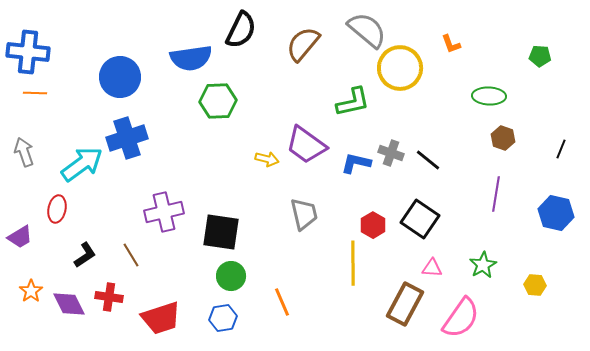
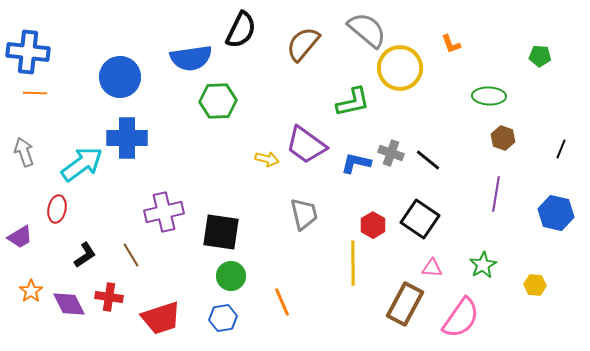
blue cross at (127, 138): rotated 18 degrees clockwise
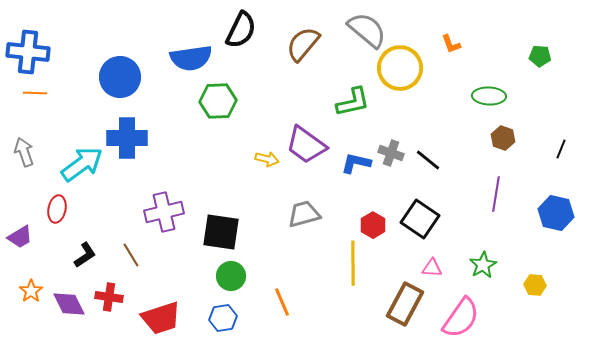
gray trapezoid at (304, 214): rotated 92 degrees counterclockwise
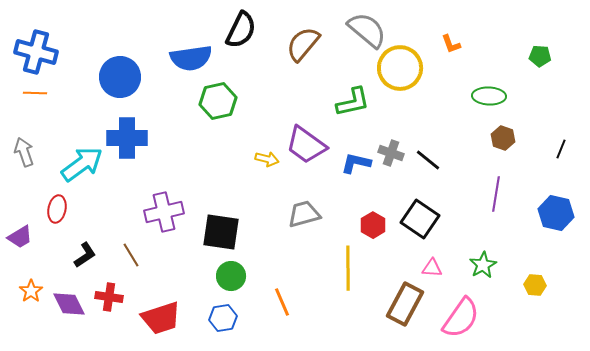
blue cross at (28, 52): moved 8 px right; rotated 9 degrees clockwise
green hexagon at (218, 101): rotated 9 degrees counterclockwise
yellow line at (353, 263): moved 5 px left, 5 px down
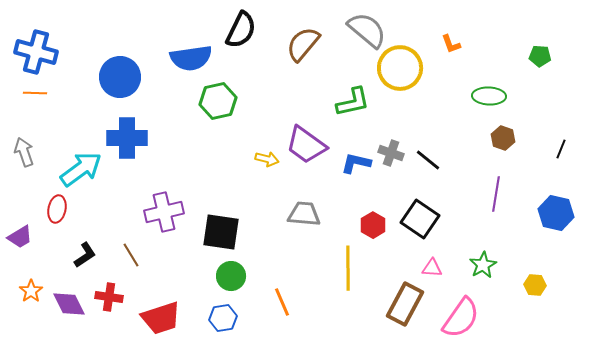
cyan arrow at (82, 164): moved 1 px left, 5 px down
gray trapezoid at (304, 214): rotated 20 degrees clockwise
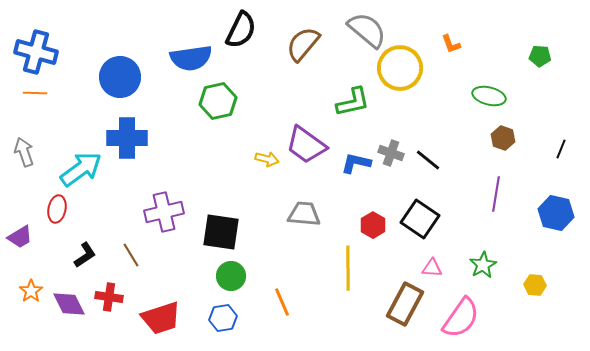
green ellipse at (489, 96): rotated 12 degrees clockwise
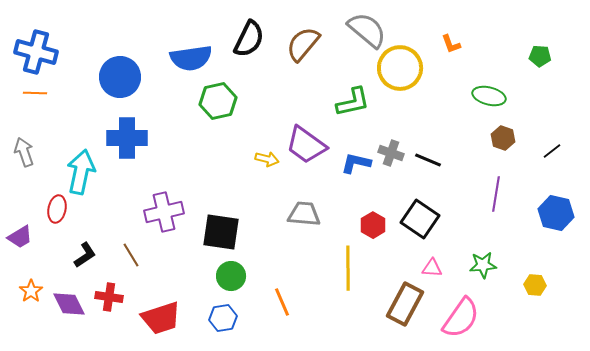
black semicircle at (241, 30): moved 8 px right, 9 px down
black line at (561, 149): moved 9 px left, 2 px down; rotated 30 degrees clockwise
black line at (428, 160): rotated 16 degrees counterclockwise
cyan arrow at (81, 169): moved 3 px down; rotated 42 degrees counterclockwise
green star at (483, 265): rotated 24 degrees clockwise
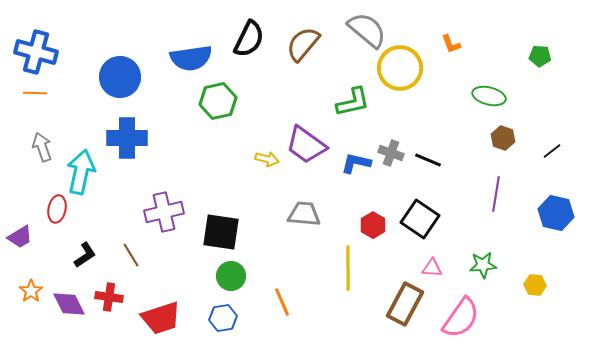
gray arrow at (24, 152): moved 18 px right, 5 px up
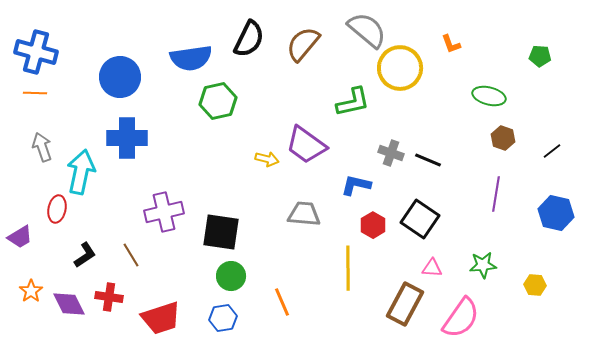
blue L-shape at (356, 163): moved 22 px down
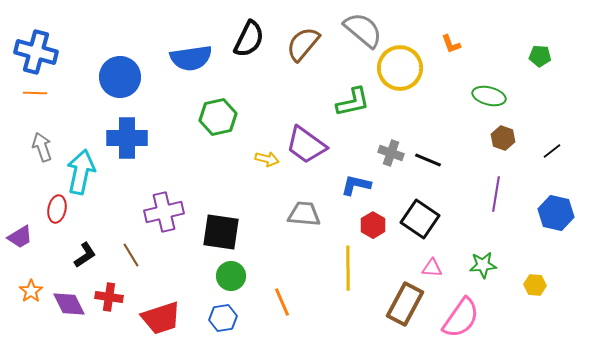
gray semicircle at (367, 30): moved 4 px left
green hexagon at (218, 101): moved 16 px down
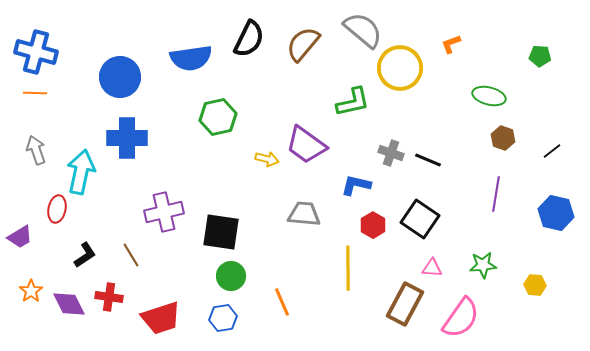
orange L-shape at (451, 44): rotated 90 degrees clockwise
gray arrow at (42, 147): moved 6 px left, 3 px down
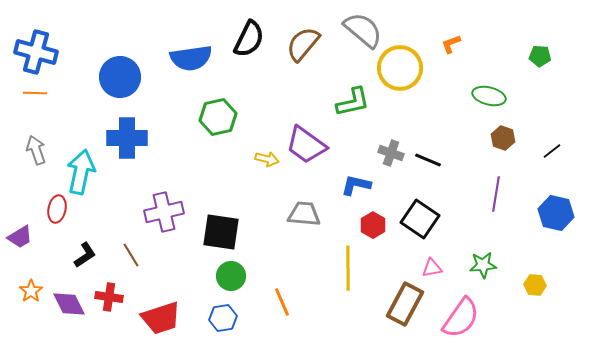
pink triangle at (432, 268): rotated 15 degrees counterclockwise
